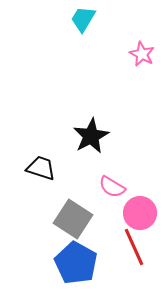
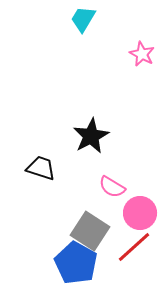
gray square: moved 17 px right, 12 px down
red line: rotated 72 degrees clockwise
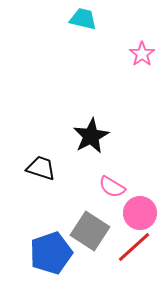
cyan trapezoid: rotated 72 degrees clockwise
pink star: rotated 10 degrees clockwise
blue pentagon: moved 25 px left, 10 px up; rotated 24 degrees clockwise
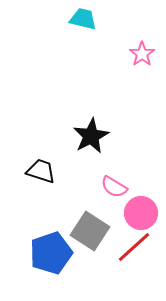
black trapezoid: moved 3 px down
pink semicircle: moved 2 px right
pink circle: moved 1 px right
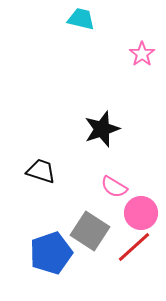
cyan trapezoid: moved 2 px left
black star: moved 11 px right, 7 px up; rotated 9 degrees clockwise
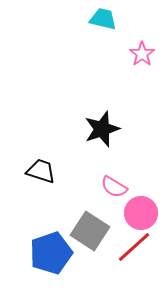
cyan trapezoid: moved 22 px right
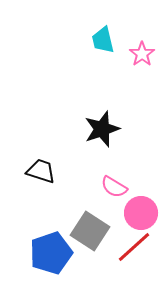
cyan trapezoid: moved 21 px down; rotated 116 degrees counterclockwise
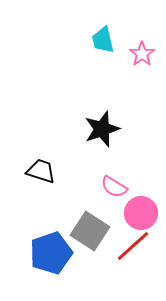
red line: moved 1 px left, 1 px up
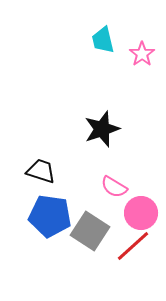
blue pentagon: moved 1 px left, 37 px up; rotated 27 degrees clockwise
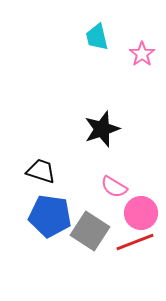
cyan trapezoid: moved 6 px left, 3 px up
red line: moved 2 px right, 4 px up; rotated 21 degrees clockwise
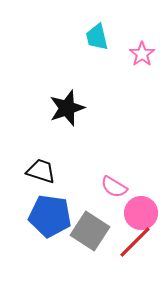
black star: moved 35 px left, 21 px up
red line: rotated 24 degrees counterclockwise
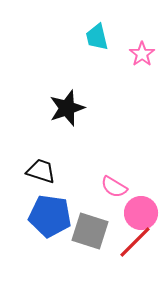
gray square: rotated 15 degrees counterclockwise
